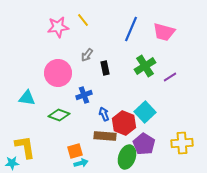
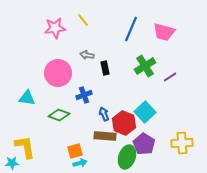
pink star: moved 3 px left, 1 px down
gray arrow: rotated 64 degrees clockwise
cyan arrow: moved 1 px left
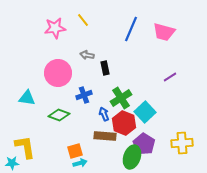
green cross: moved 24 px left, 32 px down
green ellipse: moved 5 px right
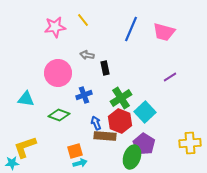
pink star: moved 1 px up
cyan triangle: moved 1 px left, 1 px down
blue arrow: moved 8 px left, 9 px down
red hexagon: moved 4 px left, 2 px up
yellow cross: moved 8 px right
yellow L-shape: rotated 100 degrees counterclockwise
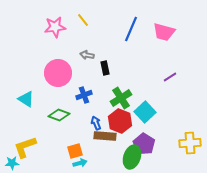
cyan triangle: rotated 24 degrees clockwise
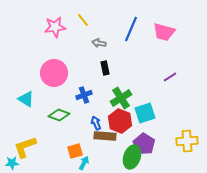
gray arrow: moved 12 px right, 12 px up
pink circle: moved 4 px left
cyan square: moved 1 px down; rotated 25 degrees clockwise
yellow cross: moved 3 px left, 2 px up
cyan arrow: moved 4 px right; rotated 48 degrees counterclockwise
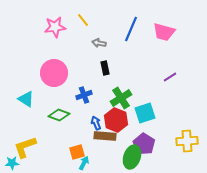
red hexagon: moved 4 px left, 1 px up
orange square: moved 2 px right, 1 px down
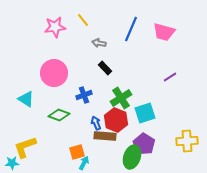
black rectangle: rotated 32 degrees counterclockwise
